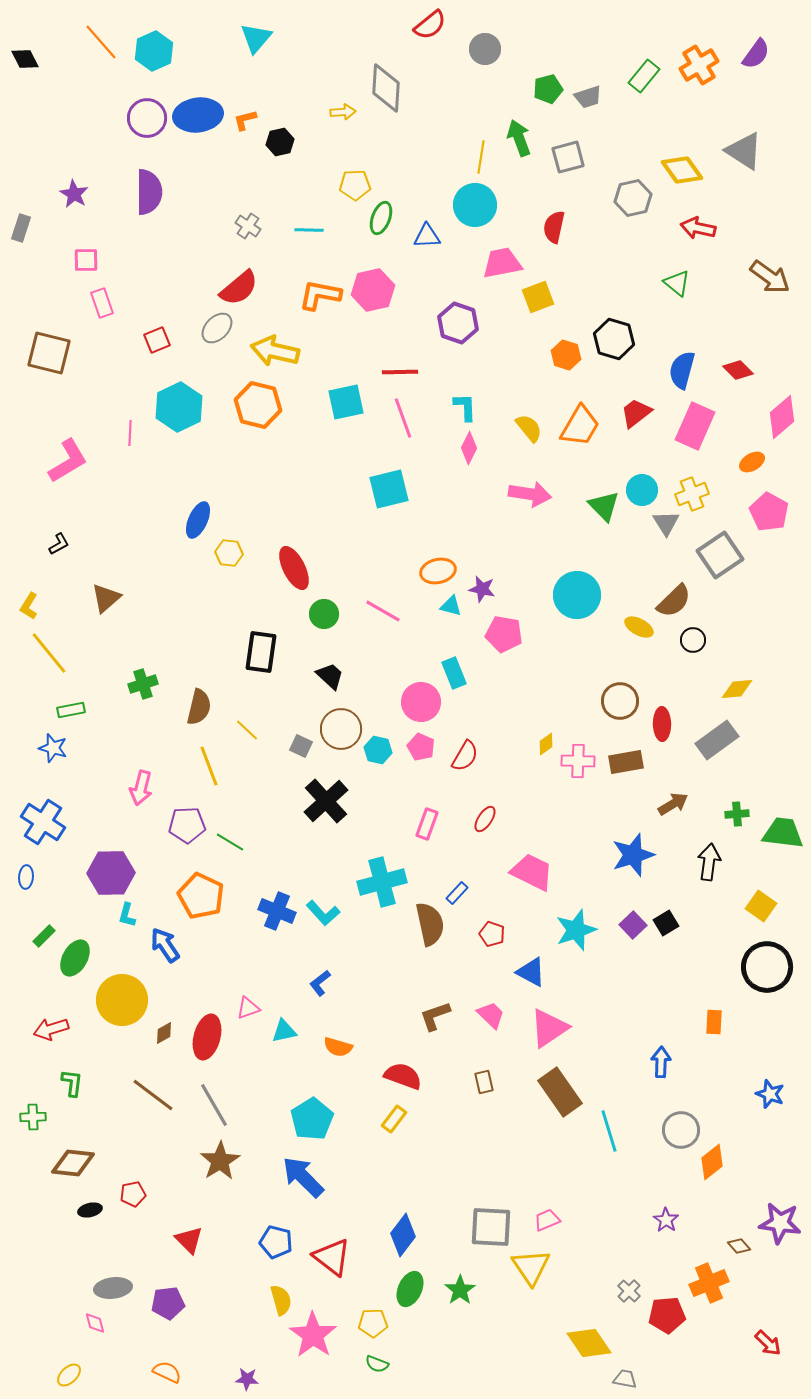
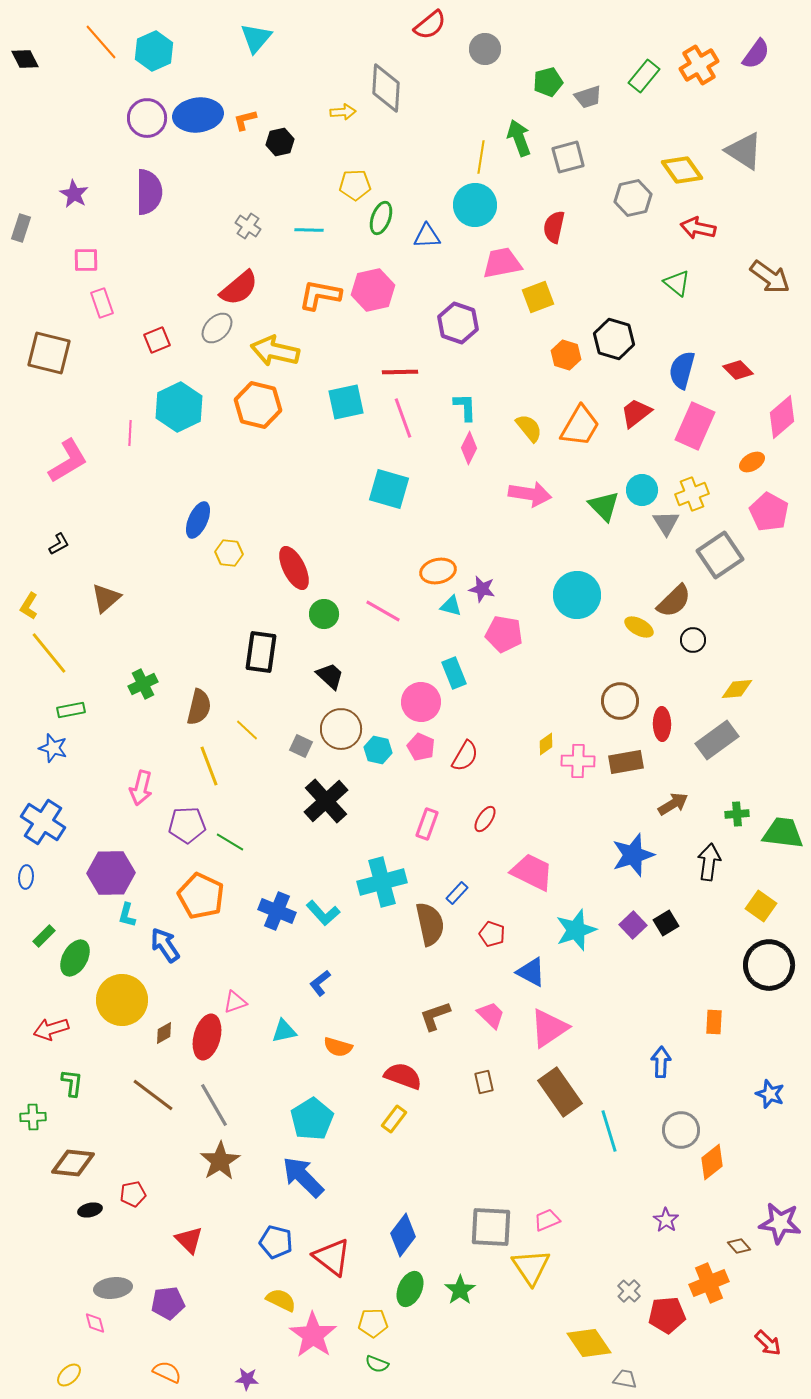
green pentagon at (548, 89): moved 7 px up
cyan square at (389, 489): rotated 30 degrees clockwise
green cross at (143, 684): rotated 8 degrees counterclockwise
black circle at (767, 967): moved 2 px right, 2 px up
pink triangle at (248, 1008): moved 13 px left, 6 px up
yellow semicircle at (281, 1300): rotated 48 degrees counterclockwise
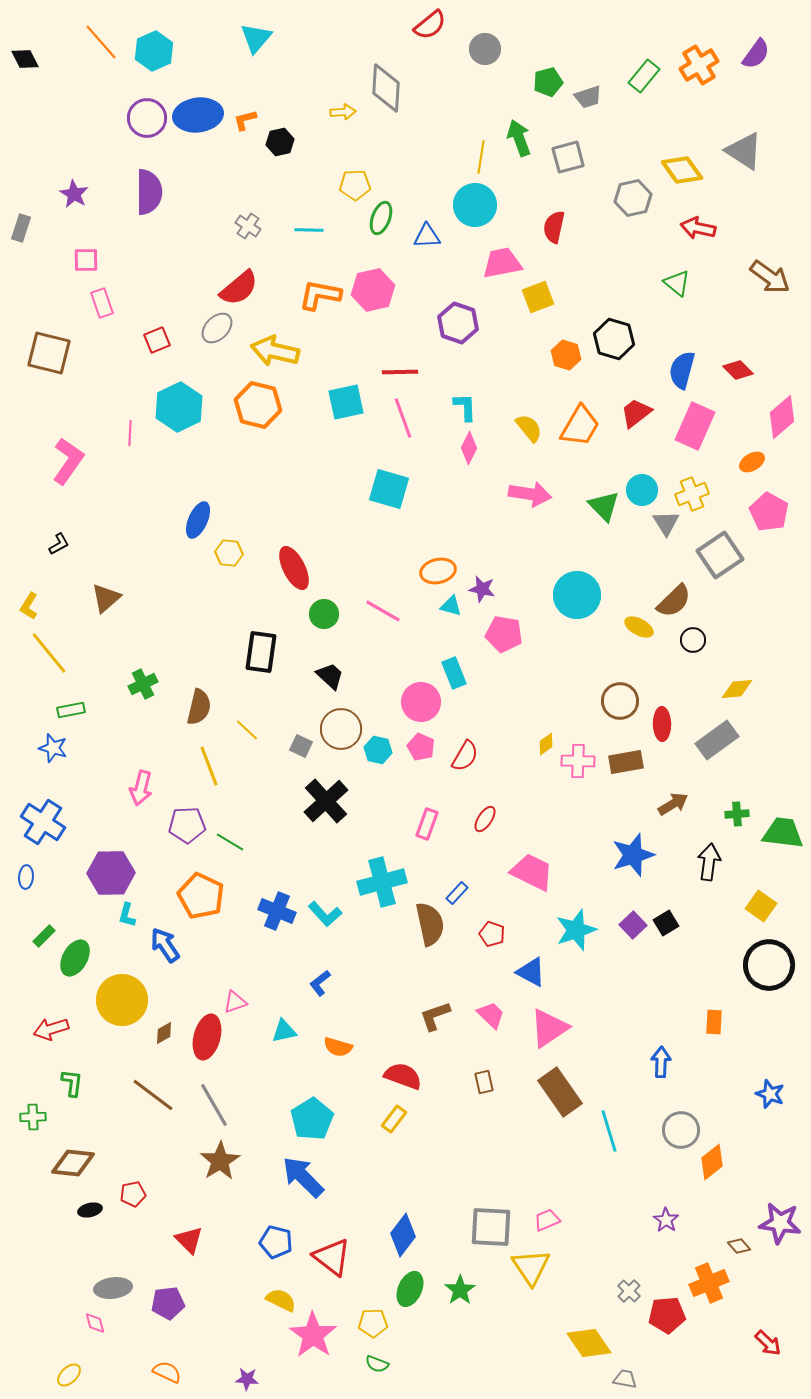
pink L-shape at (68, 461): rotated 24 degrees counterclockwise
cyan L-shape at (323, 913): moved 2 px right, 1 px down
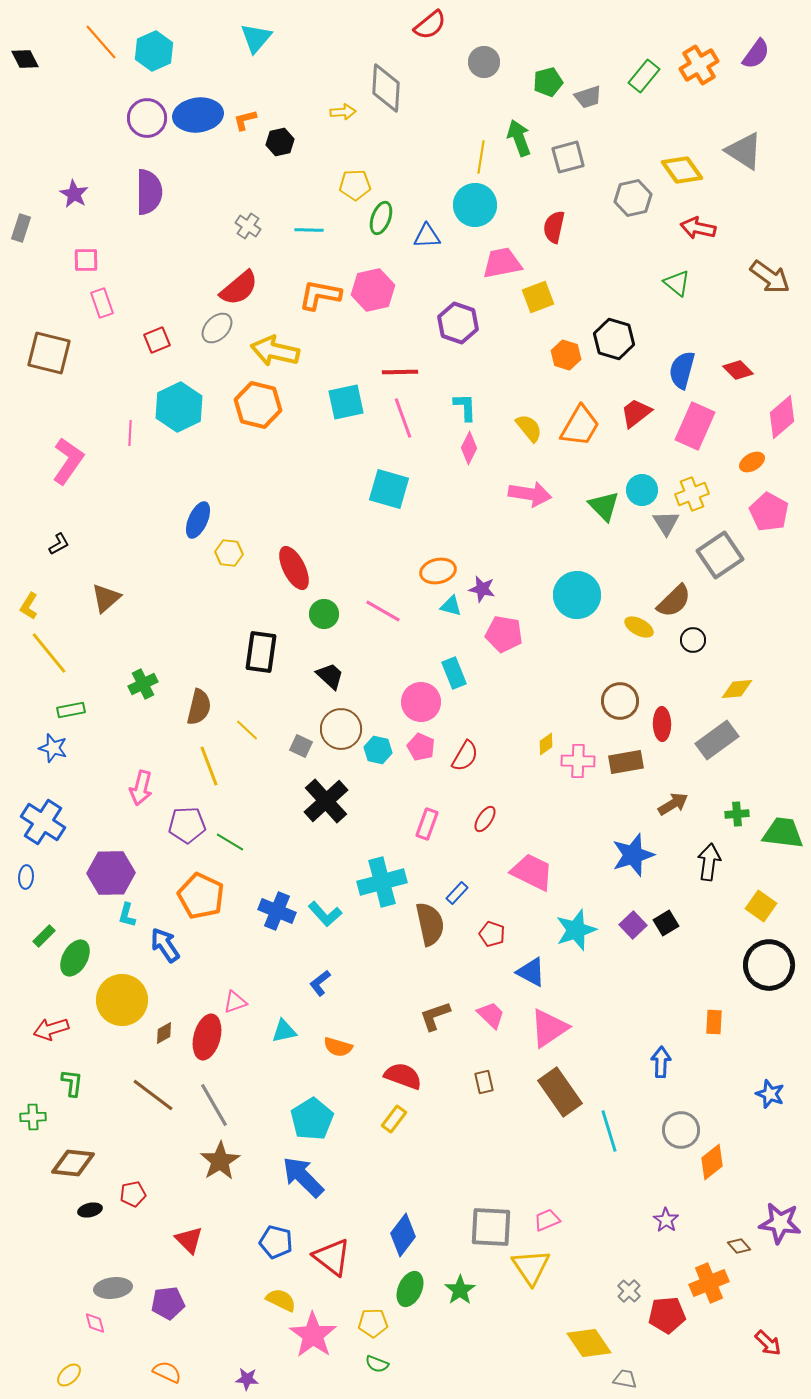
gray circle at (485, 49): moved 1 px left, 13 px down
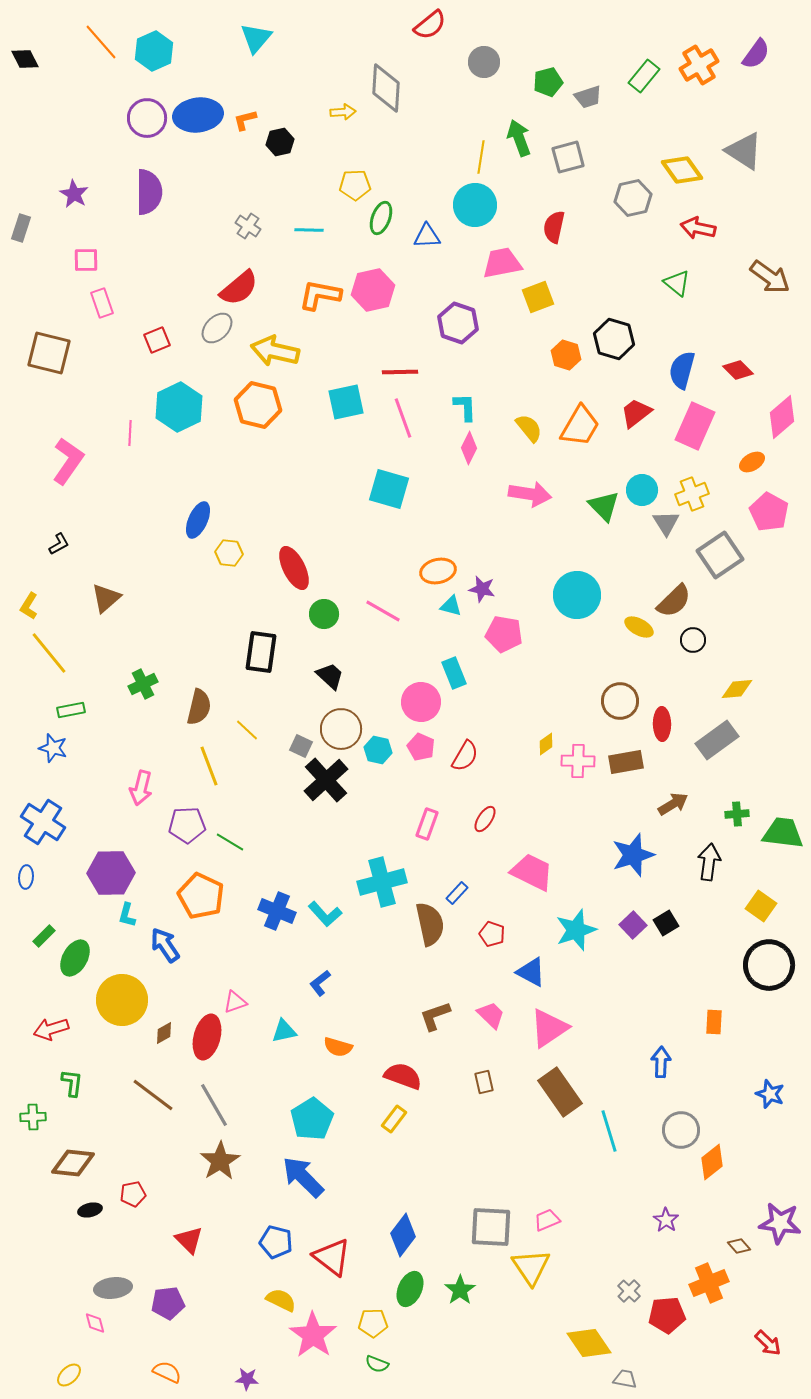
black cross at (326, 801): moved 21 px up
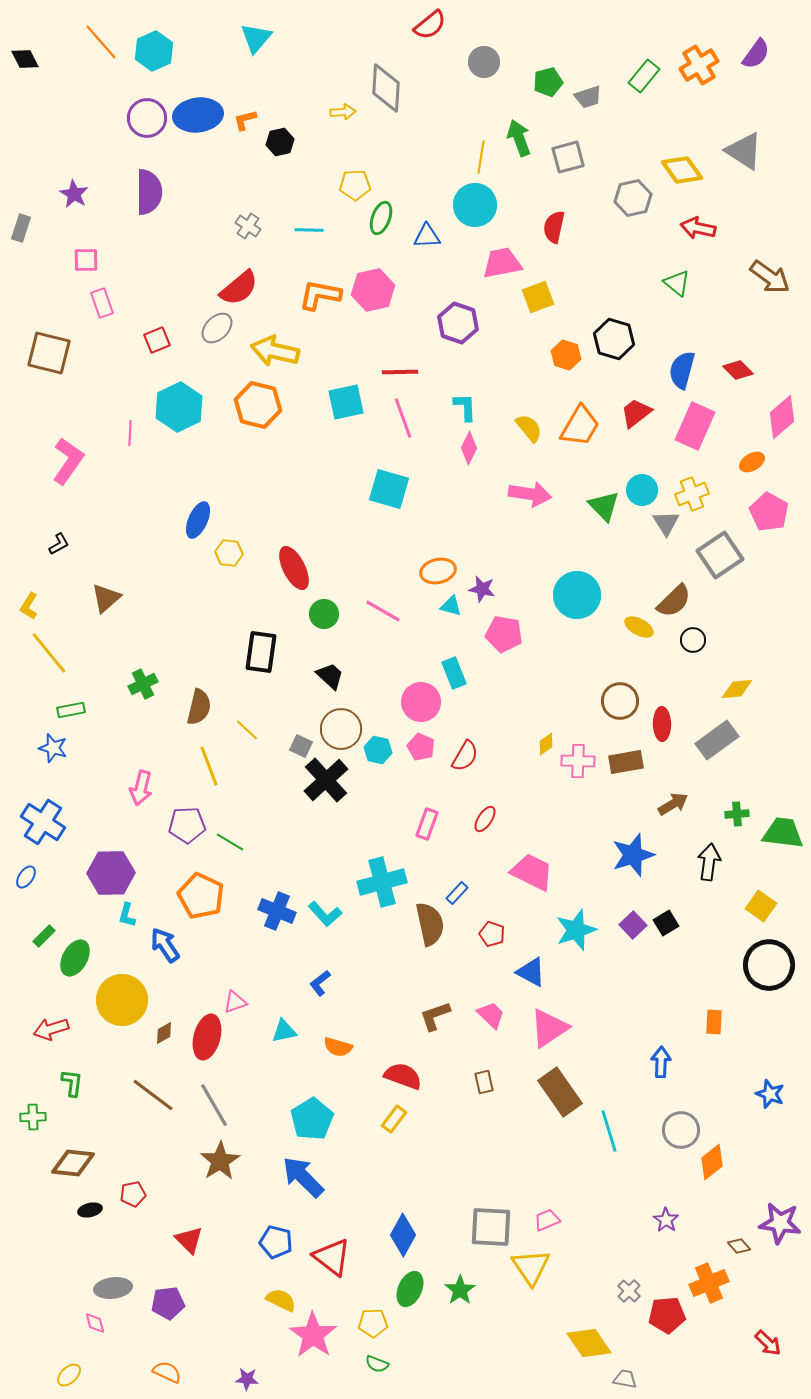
blue ellipse at (26, 877): rotated 30 degrees clockwise
blue diamond at (403, 1235): rotated 9 degrees counterclockwise
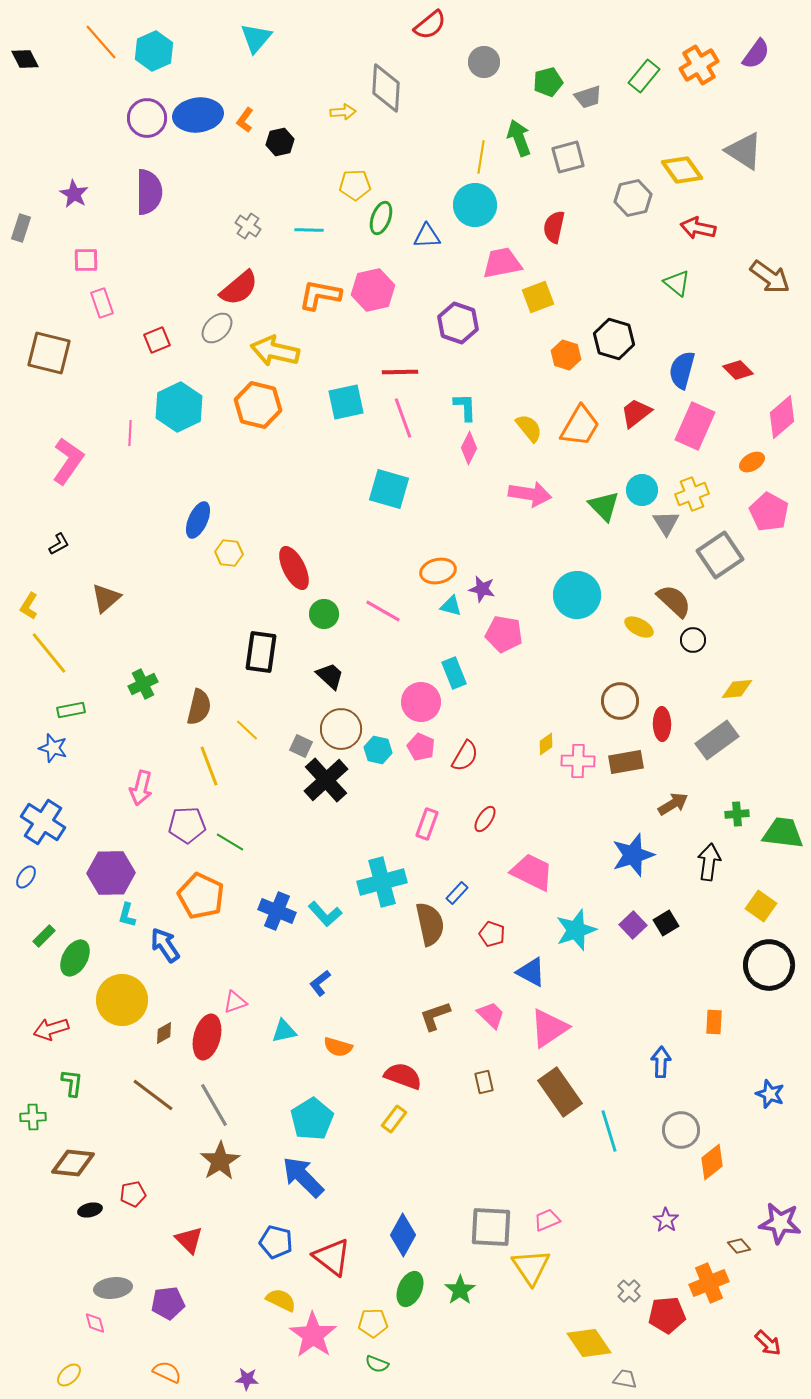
orange L-shape at (245, 120): rotated 40 degrees counterclockwise
brown semicircle at (674, 601): rotated 93 degrees counterclockwise
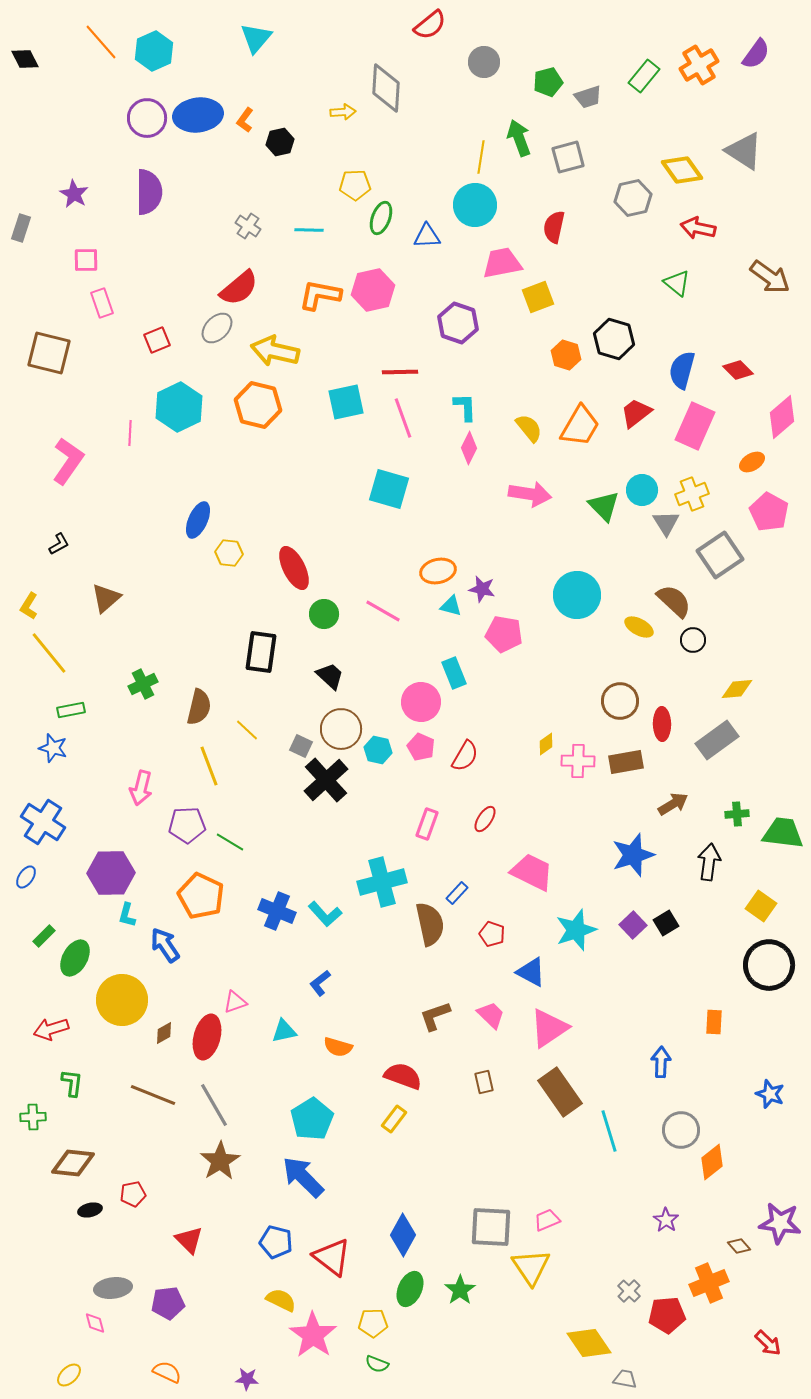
brown line at (153, 1095): rotated 15 degrees counterclockwise
